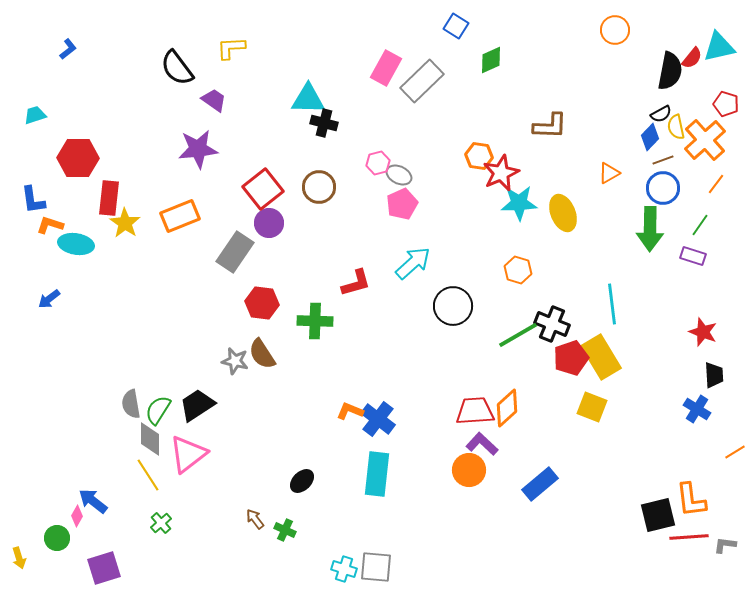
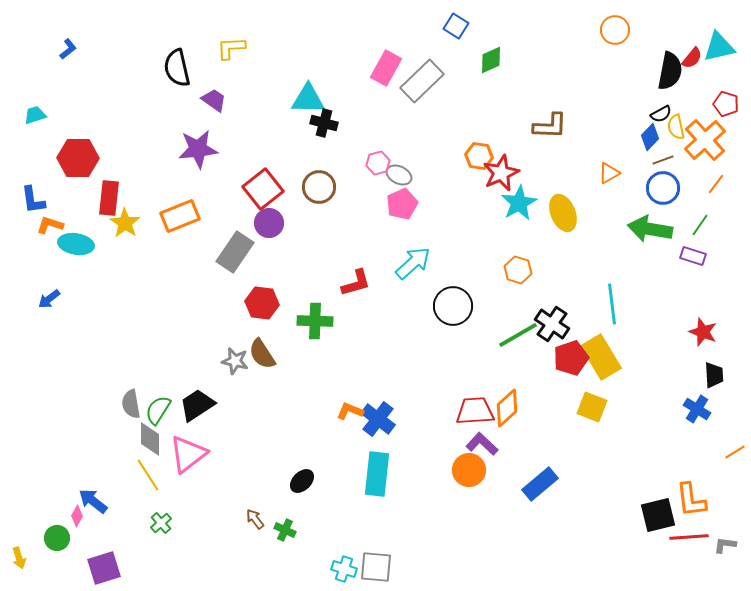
black semicircle at (177, 68): rotated 24 degrees clockwise
cyan star at (519, 203): rotated 27 degrees counterclockwise
green arrow at (650, 229): rotated 99 degrees clockwise
black cross at (552, 324): rotated 12 degrees clockwise
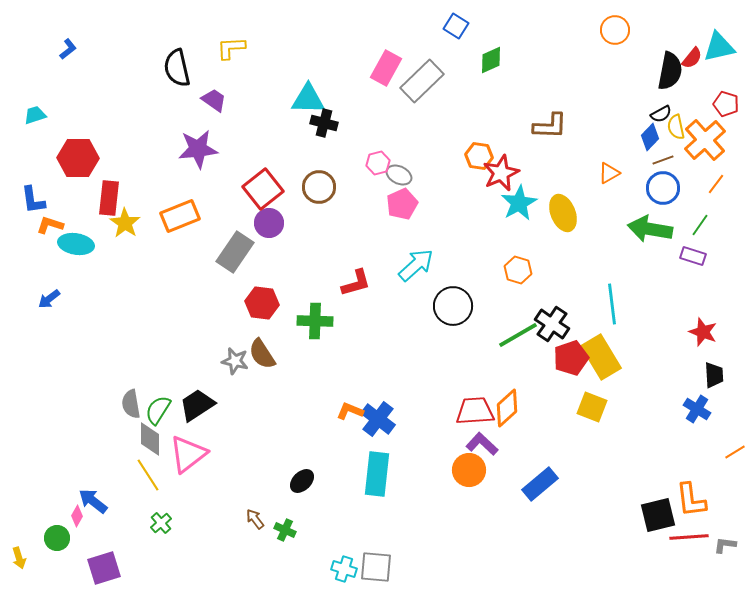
cyan arrow at (413, 263): moved 3 px right, 2 px down
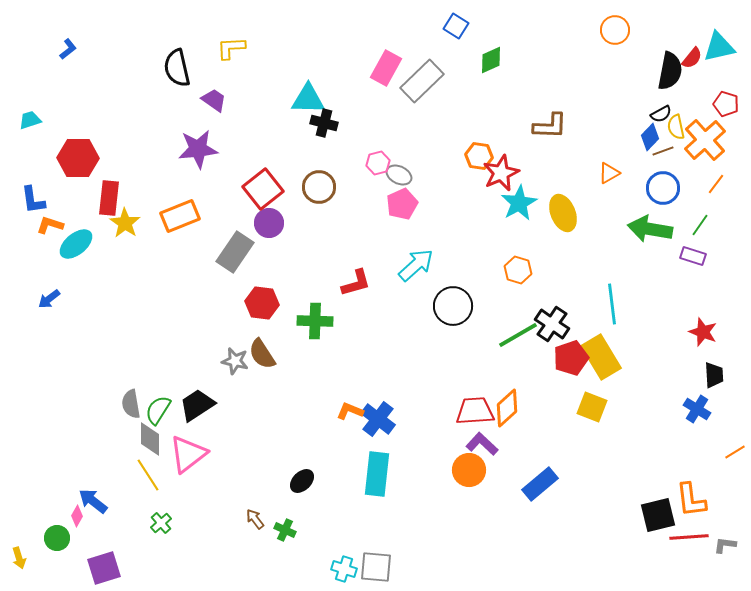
cyan trapezoid at (35, 115): moved 5 px left, 5 px down
brown line at (663, 160): moved 9 px up
cyan ellipse at (76, 244): rotated 48 degrees counterclockwise
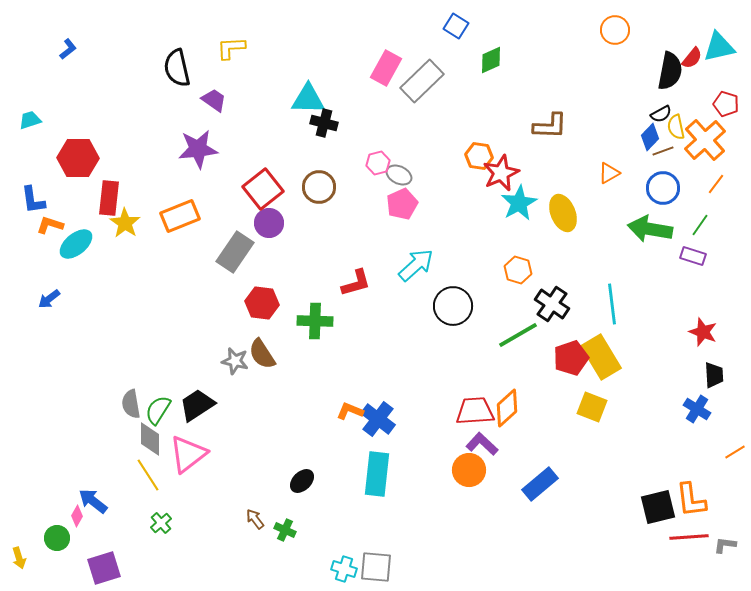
black cross at (552, 324): moved 20 px up
black square at (658, 515): moved 8 px up
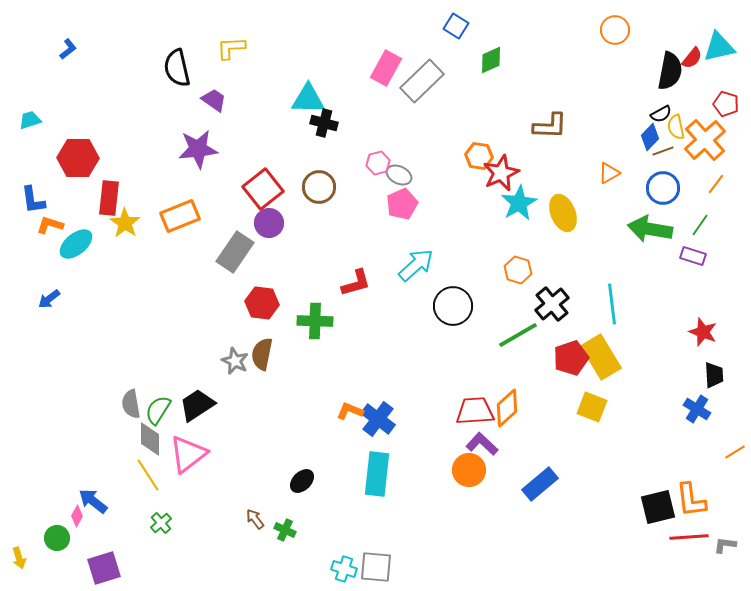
black cross at (552, 304): rotated 16 degrees clockwise
brown semicircle at (262, 354): rotated 44 degrees clockwise
gray star at (235, 361): rotated 12 degrees clockwise
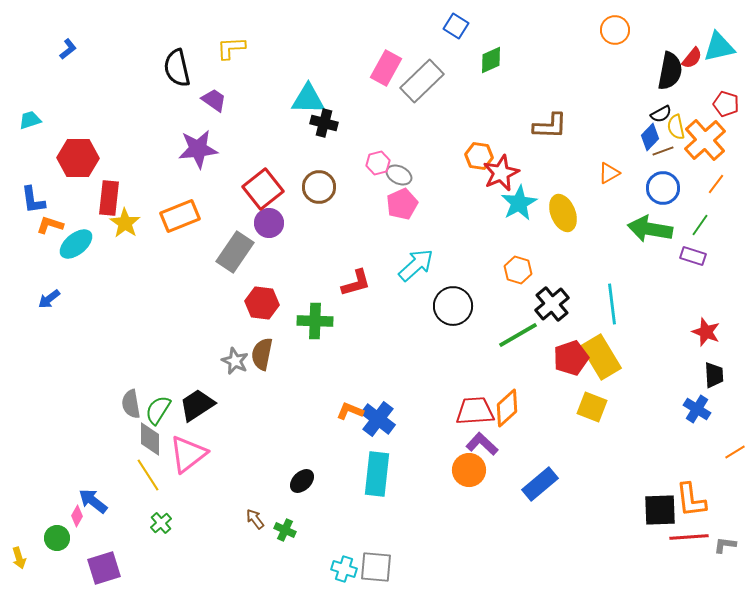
red star at (703, 332): moved 3 px right
black square at (658, 507): moved 2 px right, 3 px down; rotated 12 degrees clockwise
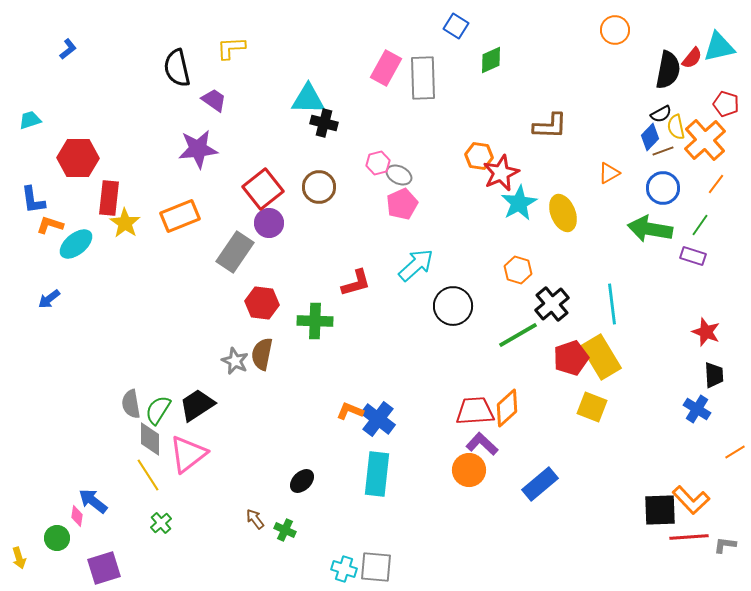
black semicircle at (670, 71): moved 2 px left, 1 px up
gray rectangle at (422, 81): moved 1 px right, 3 px up; rotated 48 degrees counterclockwise
orange L-shape at (691, 500): rotated 36 degrees counterclockwise
pink diamond at (77, 516): rotated 20 degrees counterclockwise
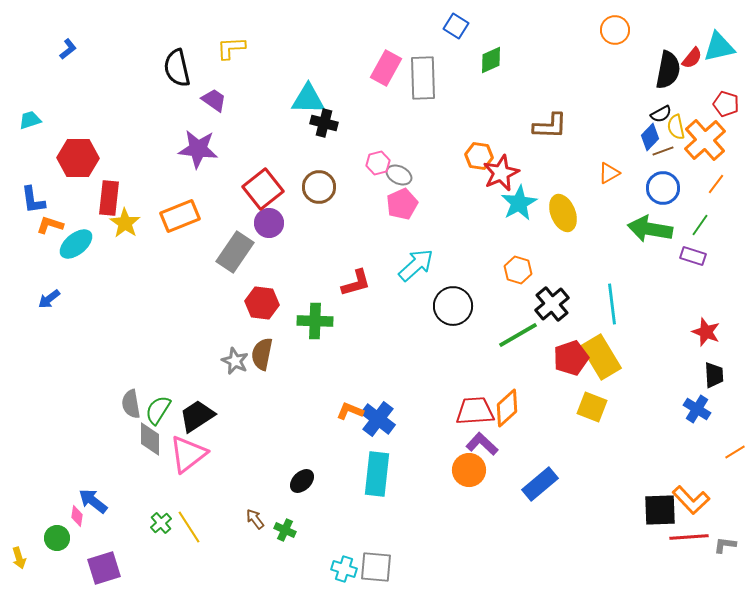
purple star at (198, 149): rotated 12 degrees clockwise
black trapezoid at (197, 405): moved 11 px down
yellow line at (148, 475): moved 41 px right, 52 px down
